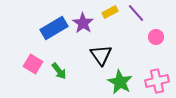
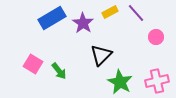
blue rectangle: moved 2 px left, 10 px up
black triangle: rotated 20 degrees clockwise
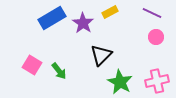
purple line: moved 16 px right; rotated 24 degrees counterclockwise
pink square: moved 1 px left, 1 px down
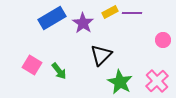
purple line: moved 20 px left; rotated 24 degrees counterclockwise
pink circle: moved 7 px right, 3 px down
pink cross: rotated 30 degrees counterclockwise
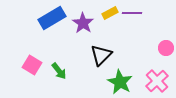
yellow rectangle: moved 1 px down
pink circle: moved 3 px right, 8 px down
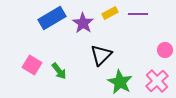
purple line: moved 6 px right, 1 px down
pink circle: moved 1 px left, 2 px down
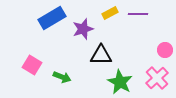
purple star: moved 6 px down; rotated 20 degrees clockwise
black triangle: rotated 45 degrees clockwise
green arrow: moved 3 px right, 6 px down; rotated 30 degrees counterclockwise
pink cross: moved 3 px up
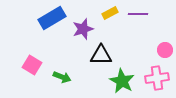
pink cross: rotated 35 degrees clockwise
green star: moved 2 px right, 1 px up
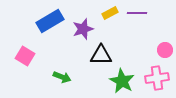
purple line: moved 1 px left, 1 px up
blue rectangle: moved 2 px left, 3 px down
pink square: moved 7 px left, 9 px up
